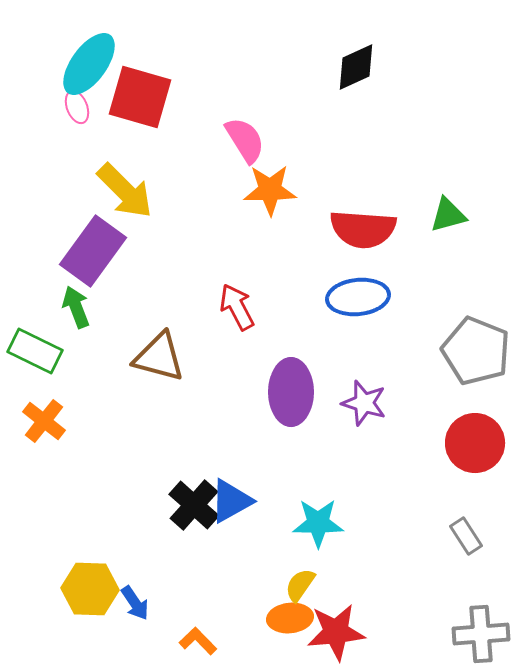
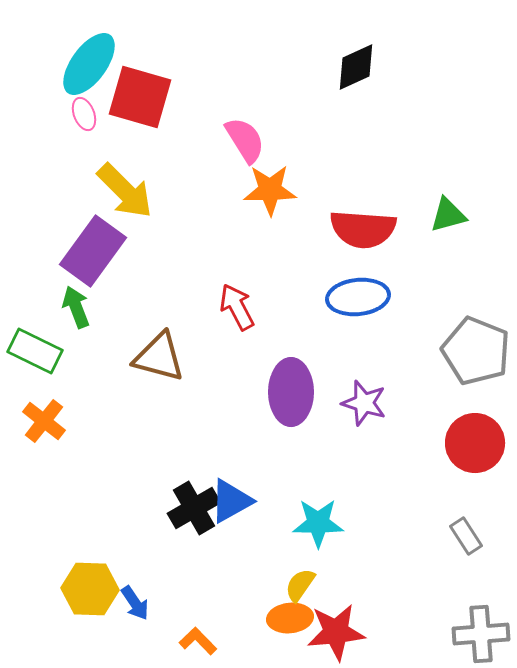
pink ellipse: moved 7 px right, 7 px down
black cross: moved 3 px down; rotated 18 degrees clockwise
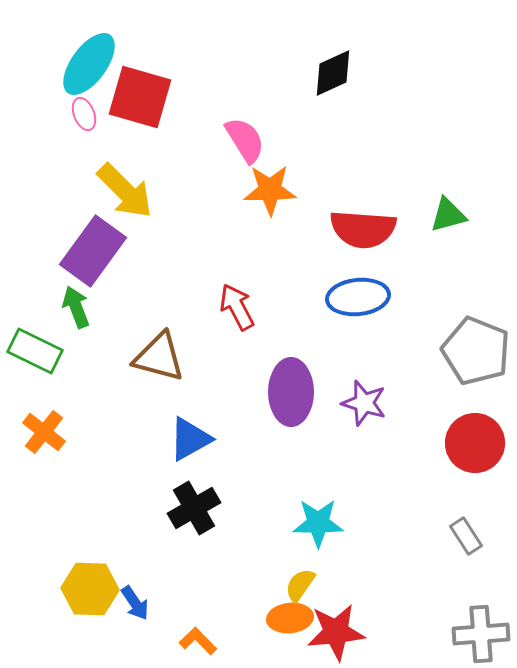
black diamond: moved 23 px left, 6 px down
orange cross: moved 11 px down
blue triangle: moved 41 px left, 62 px up
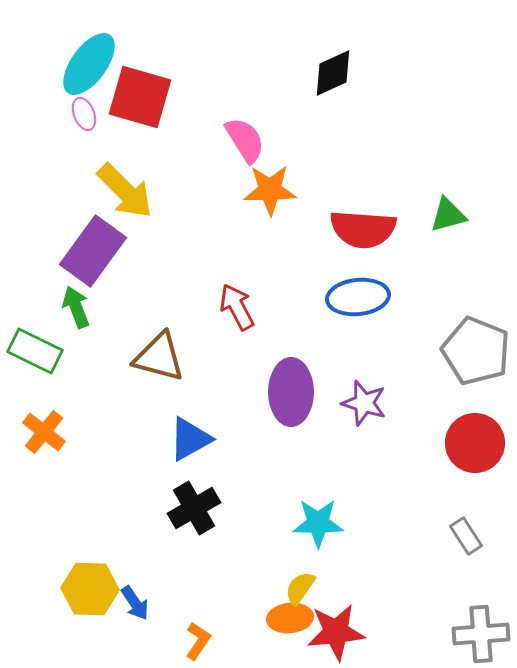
yellow semicircle: moved 3 px down
orange L-shape: rotated 78 degrees clockwise
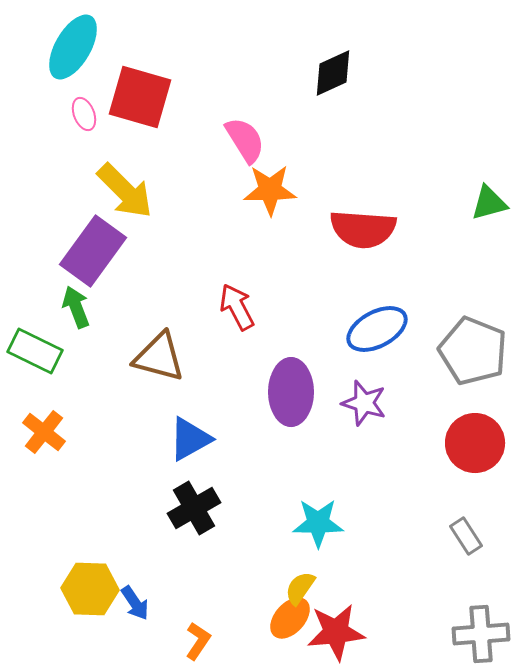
cyan ellipse: moved 16 px left, 17 px up; rotated 6 degrees counterclockwise
green triangle: moved 41 px right, 12 px up
blue ellipse: moved 19 px right, 32 px down; rotated 22 degrees counterclockwise
gray pentagon: moved 3 px left
orange ellipse: rotated 42 degrees counterclockwise
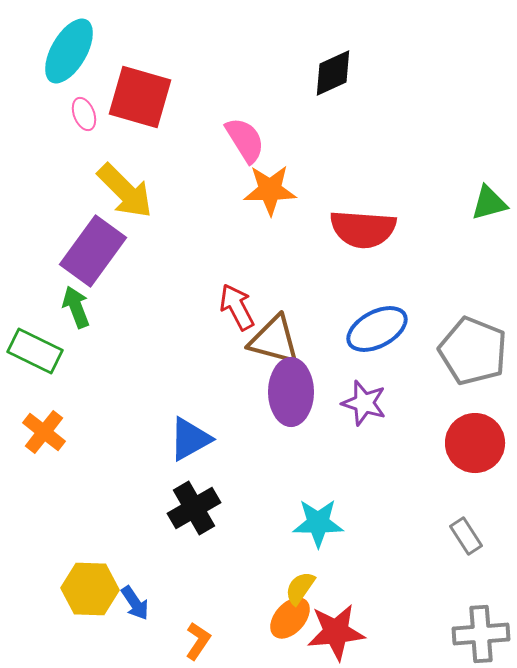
cyan ellipse: moved 4 px left, 4 px down
brown triangle: moved 115 px right, 17 px up
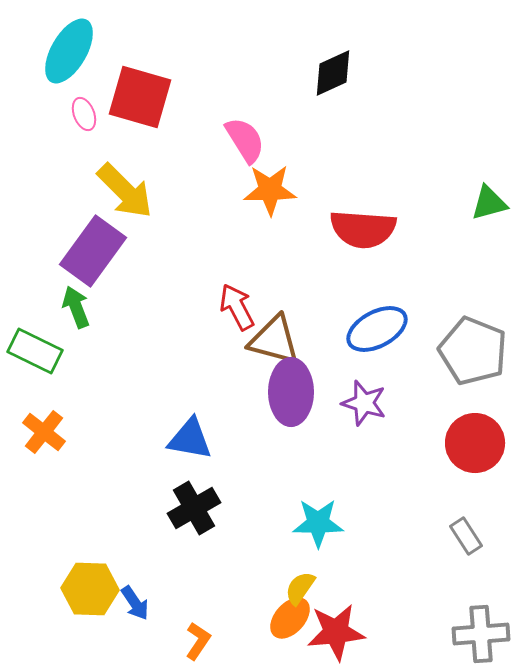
blue triangle: rotated 39 degrees clockwise
